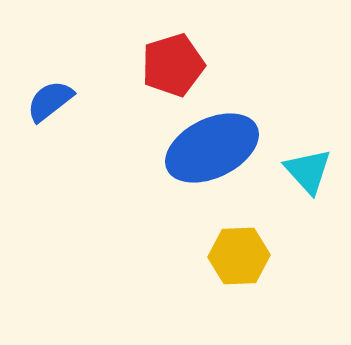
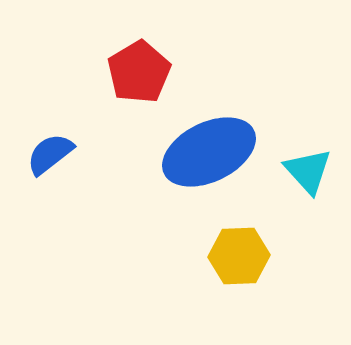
red pentagon: moved 34 px left, 7 px down; rotated 14 degrees counterclockwise
blue semicircle: moved 53 px down
blue ellipse: moved 3 px left, 4 px down
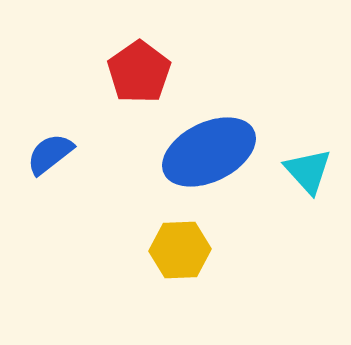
red pentagon: rotated 4 degrees counterclockwise
yellow hexagon: moved 59 px left, 6 px up
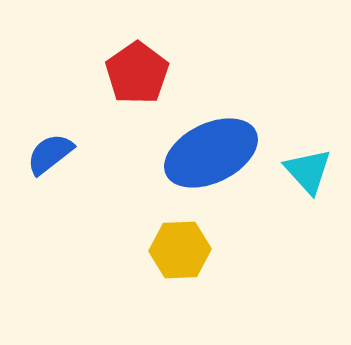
red pentagon: moved 2 px left, 1 px down
blue ellipse: moved 2 px right, 1 px down
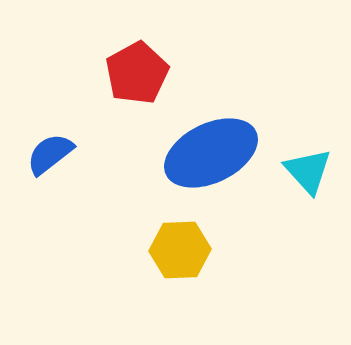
red pentagon: rotated 6 degrees clockwise
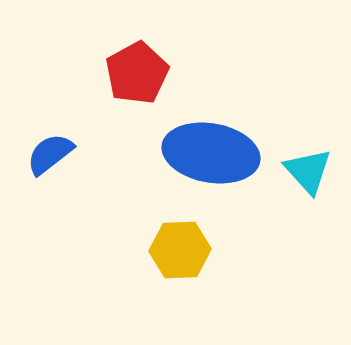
blue ellipse: rotated 36 degrees clockwise
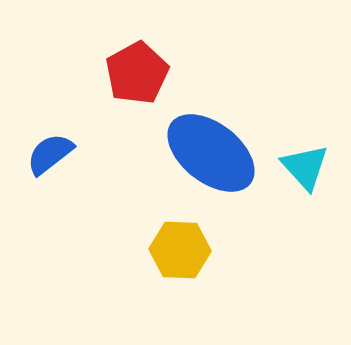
blue ellipse: rotated 28 degrees clockwise
cyan triangle: moved 3 px left, 4 px up
yellow hexagon: rotated 4 degrees clockwise
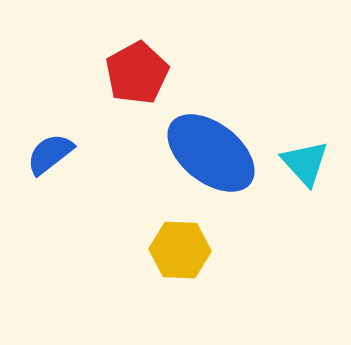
cyan triangle: moved 4 px up
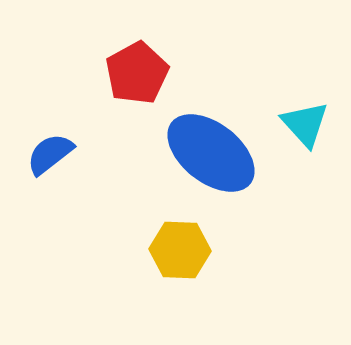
cyan triangle: moved 39 px up
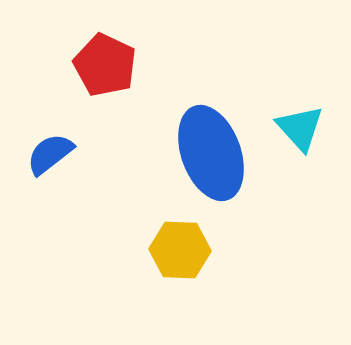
red pentagon: moved 32 px left, 8 px up; rotated 18 degrees counterclockwise
cyan triangle: moved 5 px left, 4 px down
blue ellipse: rotated 32 degrees clockwise
